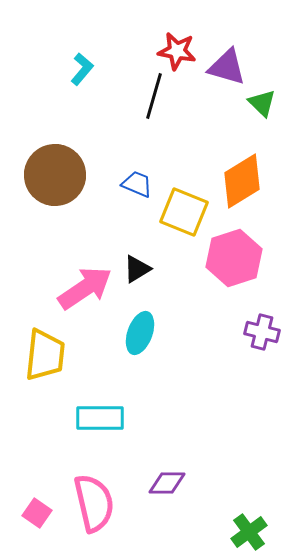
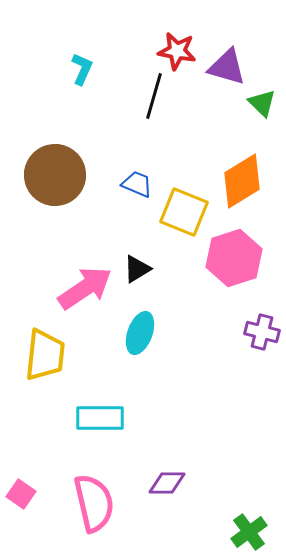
cyan L-shape: rotated 16 degrees counterclockwise
pink square: moved 16 px left, 19 px up
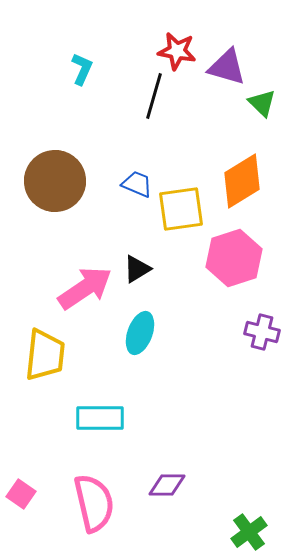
brown circle: moved 6 px down
yellow square: moved 3 px left, 3 px up; rotated 30 degrees counterclockwise
purple diamond: moved 2 px down
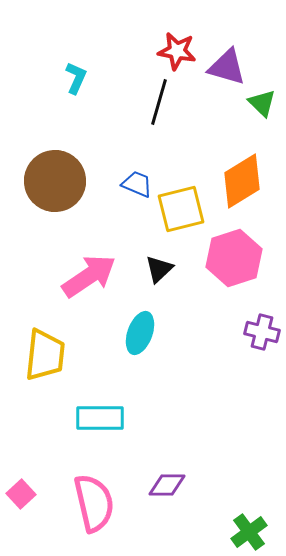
cyan L-shape: moved 6 px left, 9 px down
black line: moved 5 px right, 6 px down
yellow square: rotated 6 degrees counterclockwise
black triangle: moved 22 px right; rotated 12 degrees counterclockwise
pink arrow: moved 4 px right, 12 px up
pink square: rotated 12 degrees clockwise
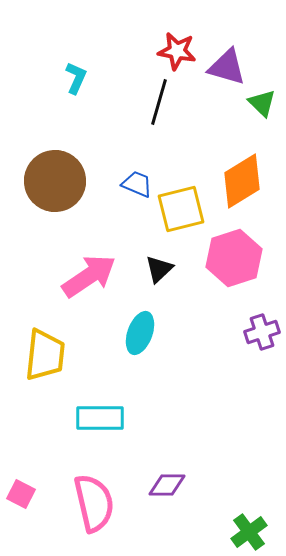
purple cross: rotated 32 degrees counterclockwise
pink square: rotated 20 degrees counterclockwise
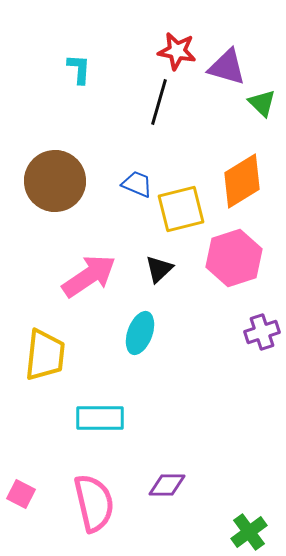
cyan L-shape: moved 3 px right, 9 px up; rotated 20 degrees counterclockwise
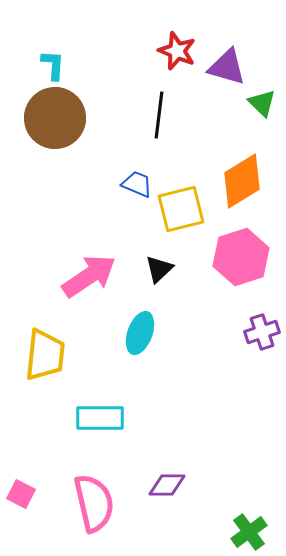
red star: rotated 12 degrees clockwise
cyan L-shape: moved 26 px left, 4 px up
black line: moved 13 px down; rotated 9 degrees counterclockwise
brown circle: moved 63 px up
pink hexagon: moved 7 px right, 1 px up
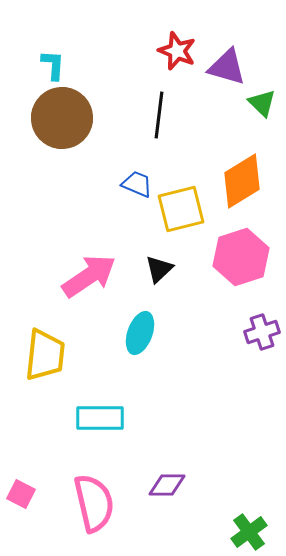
brown circle: moved 7 px right
